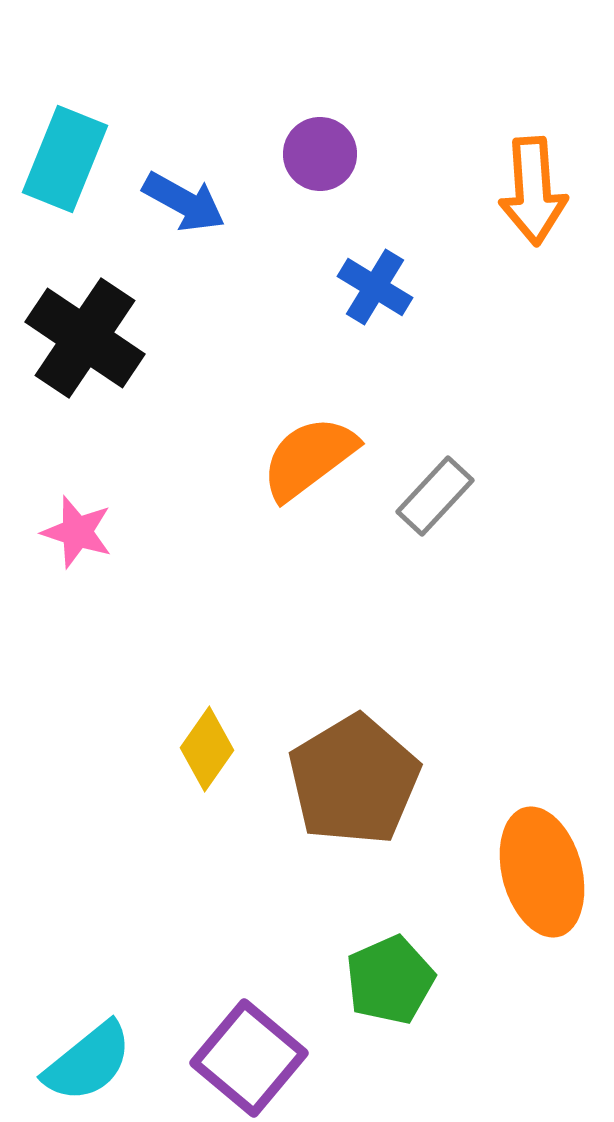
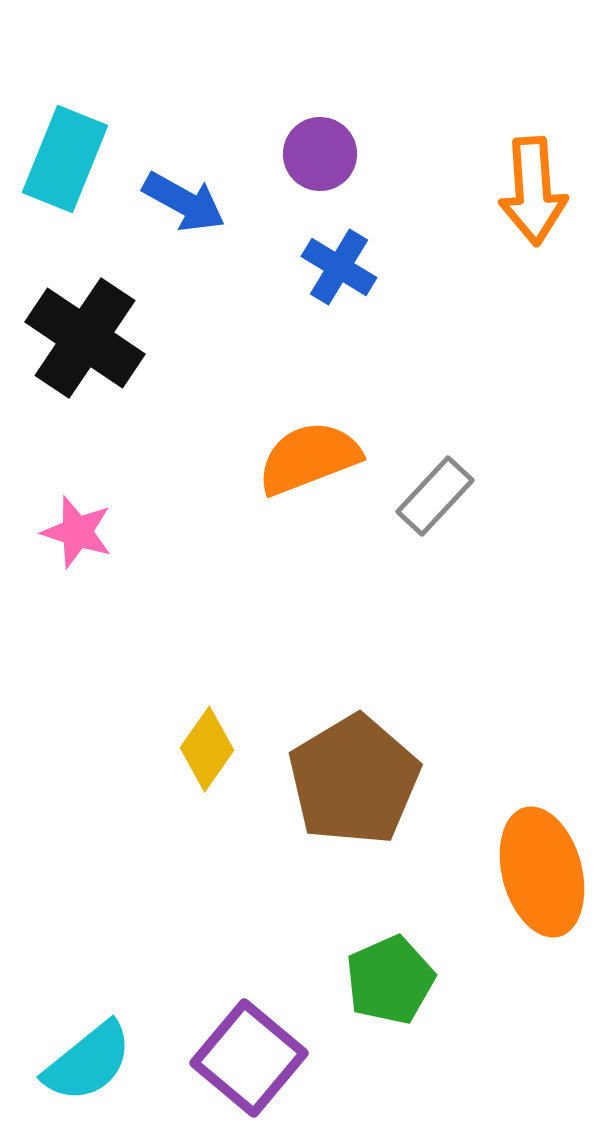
blue cross: moved 36 px left, 20 px up
orange semicircle: rotated 16 degrees clockwise
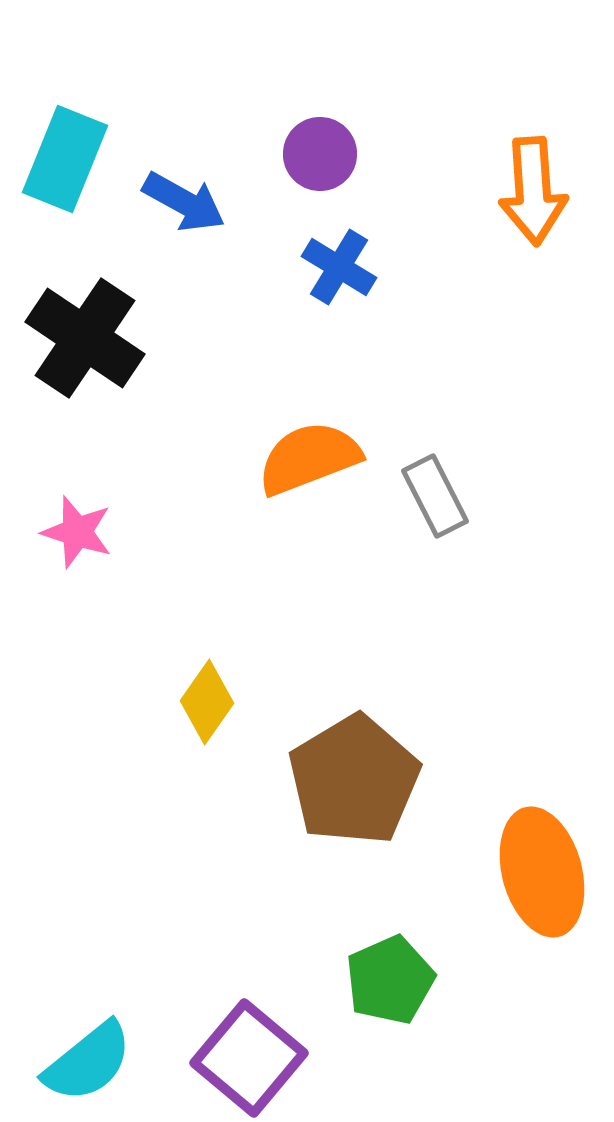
gray rectangle: rotated 70 degrees counterclockwise
yellow diamond: moved 47 px up
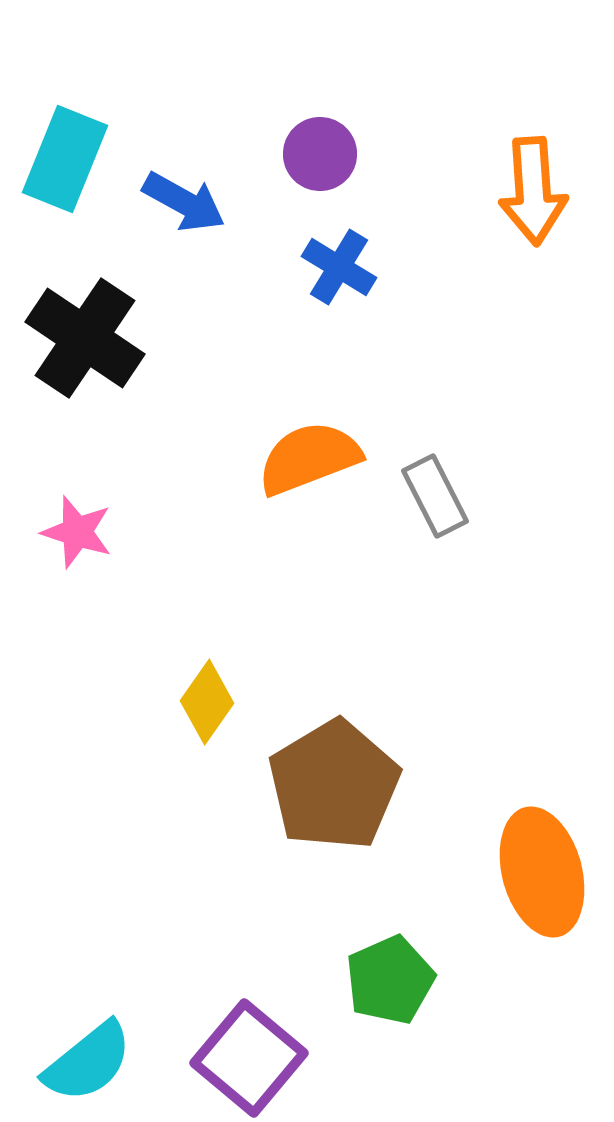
brown pentagon: moved 20 px left, 5 px down
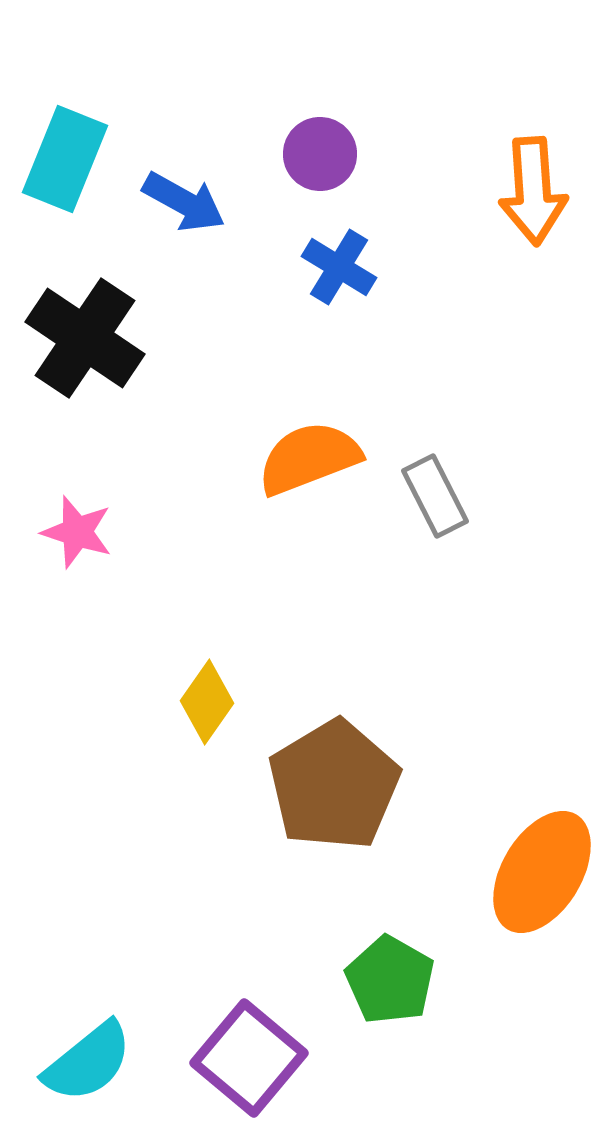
orange ellipse: rotated 46 degrees clockwise
green pentagon: rotated 18 degrees counterclockwise
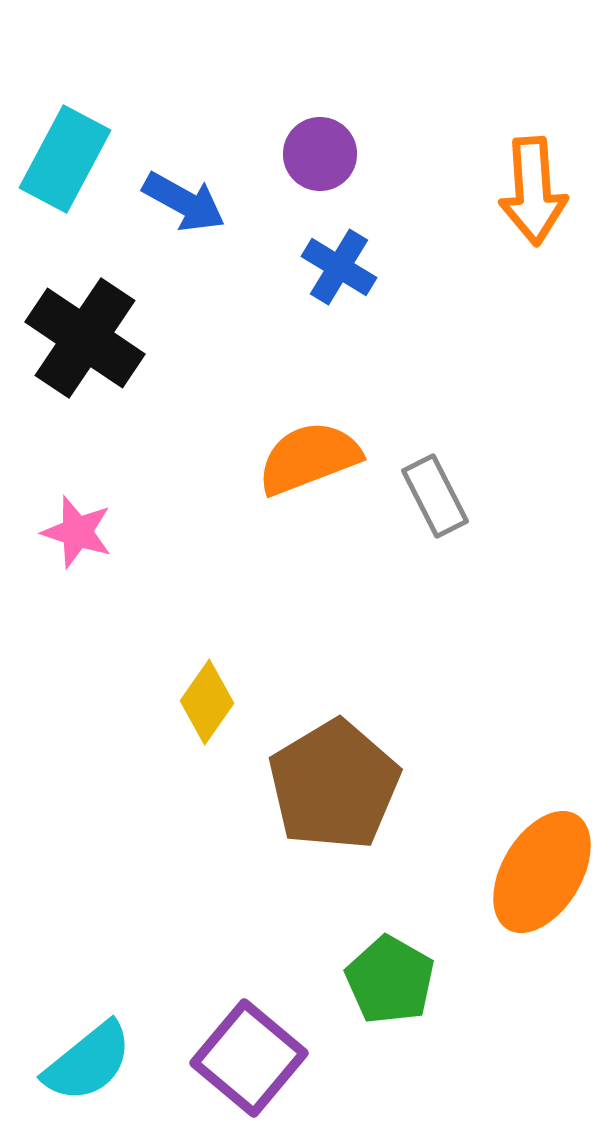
cyan rectangle: rotated 6 degrees clockwise
